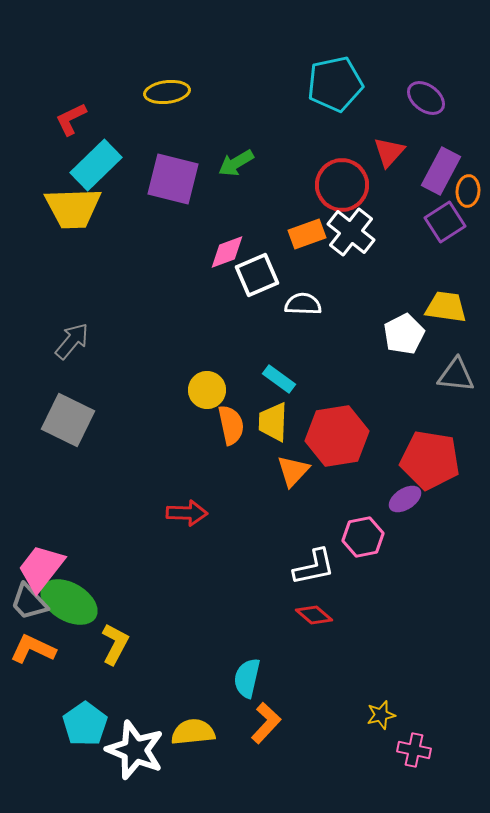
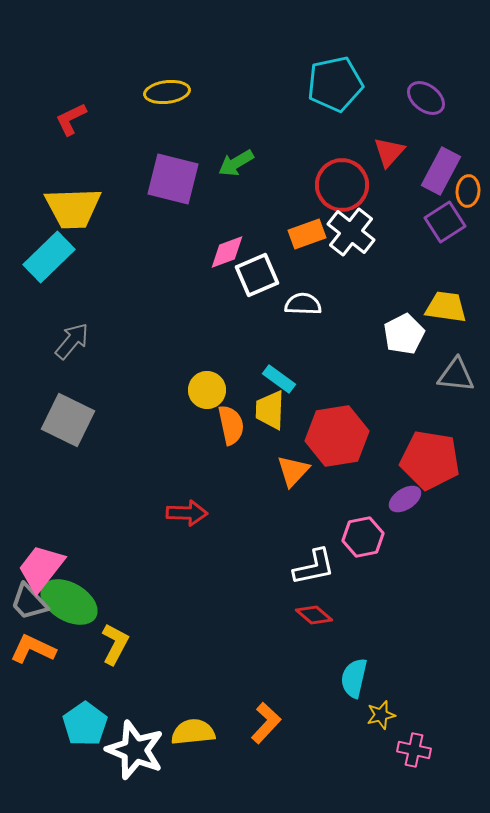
cyan rectangle at (96, 165): moved 47 px left, 92 px down
yellow trapezoid at (273, 422): moved 3 px left, 12 px up
cyan semicircle at (247, 678): moved 107 px right
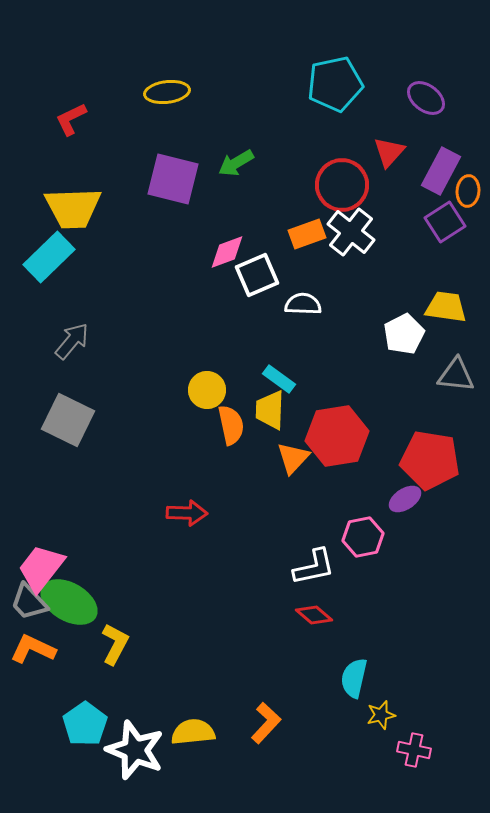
orange triangle at (293, 471): moved 13 px up
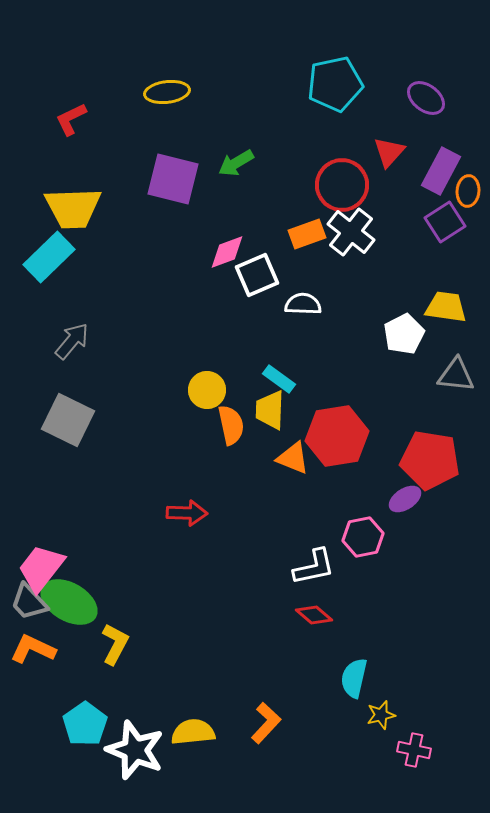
orange triangle at (293, 458): rotated 51 degrees counterclockwise
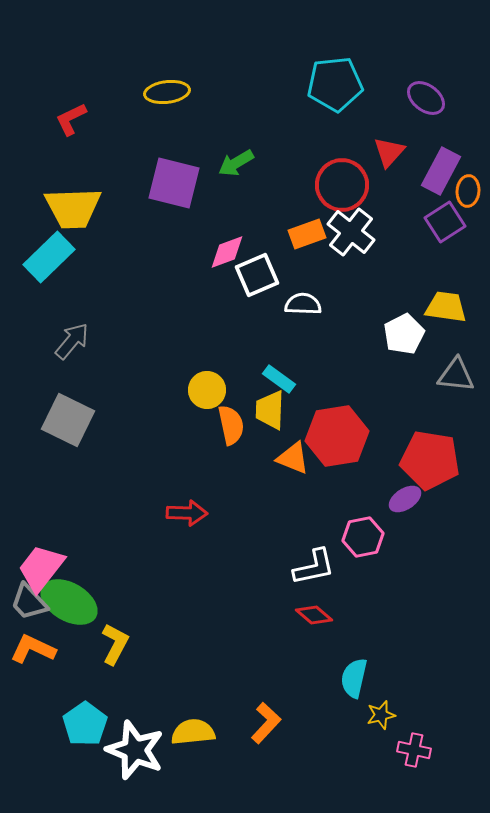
cyan pentagon at (335, 84): rotated 6 degrees clockwise
purple square at (173, 179): moved 1 px right, 4 px down
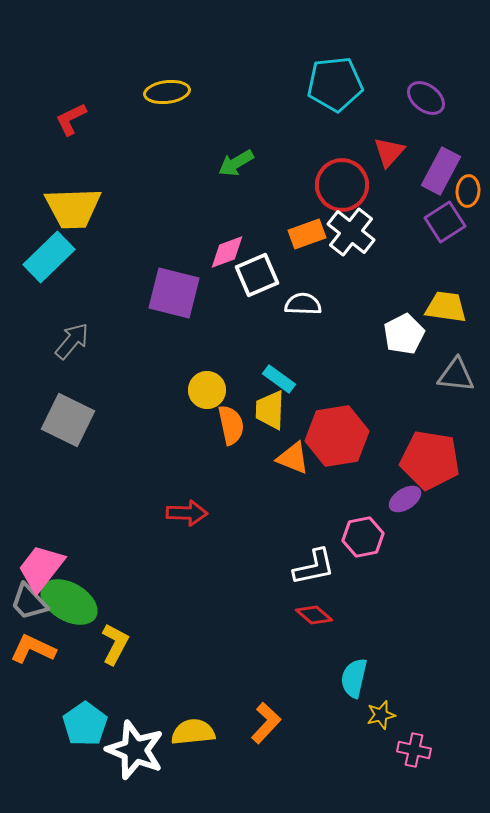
purple square at (174, 183): moved 110 px down
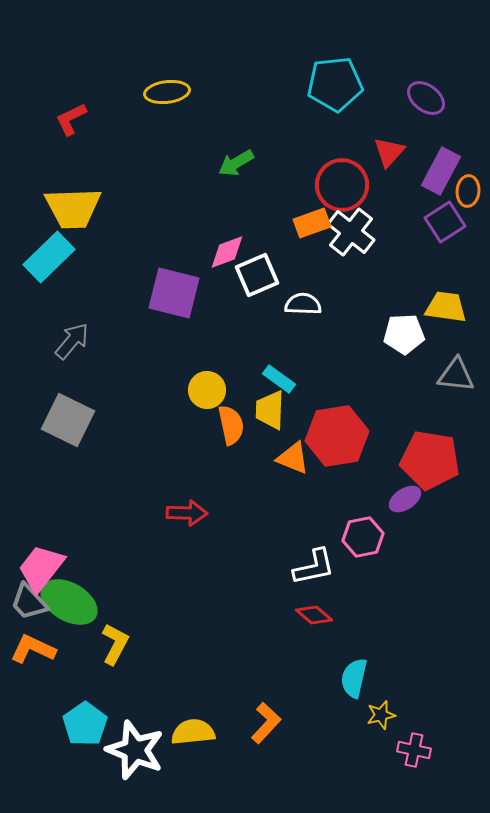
orange rectangle at (307, 234): moved 5 px right, 11 px up
white pentagon at (404, 334): rotated 24 degrees clockwise
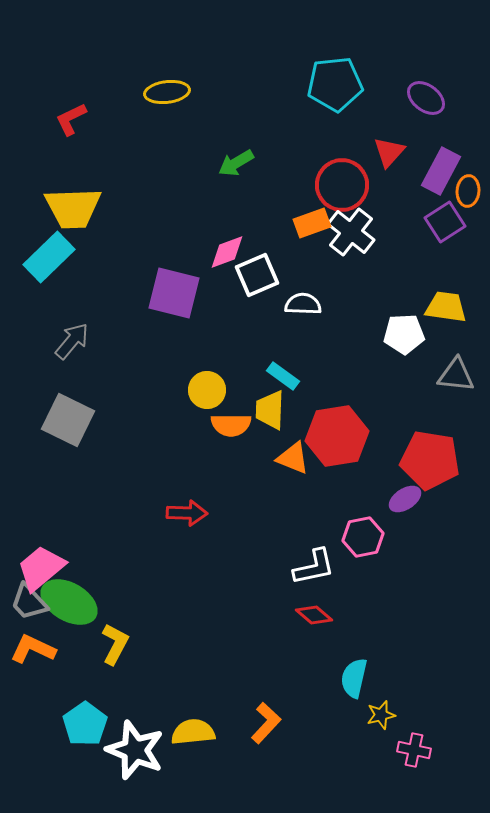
cyan rectangle at (279, 379): moved 4 px right, 3 px up
orange semicircle at (231, 425): rotated 102 degrees clockwise
pink trapezoid at (41, 568): rotated 12 degrees clockwise
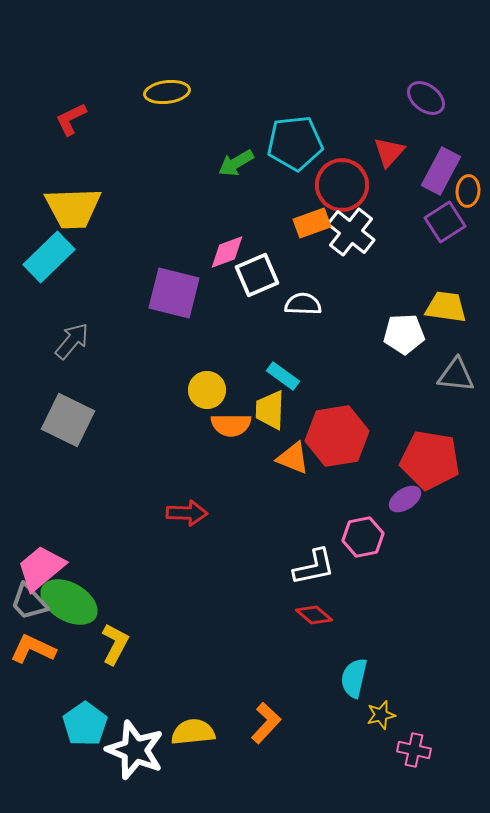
cyan pentagon at (335, 84): moved 40 px left, 59 px down
